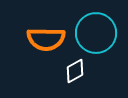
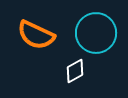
orange semicircle: moved 10 px left, 4 px up; rotated 24 degrees clockwise
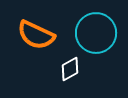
white diamond: moved 5 px left, 2 px up
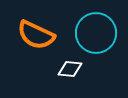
white diamond: rotated 35 degrees clockwise
